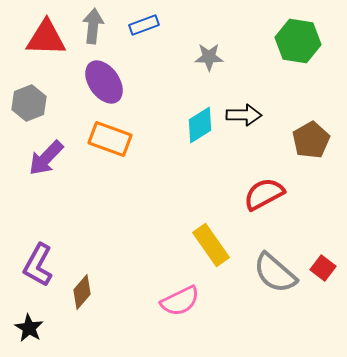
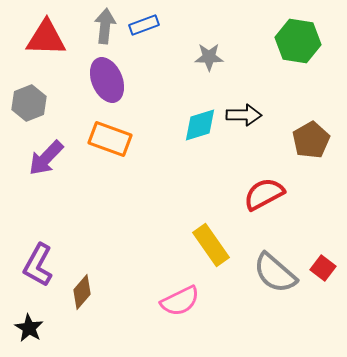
gray arrow: moved 12 px right
purple ellipse: moved 3 px right, 2 px up; rotated 12 degrees clockwise
cyan diamond: rotated 15 degrees clockwise
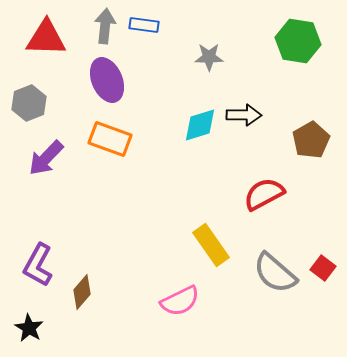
blue rectangle: rotated 28 degrees clockwise
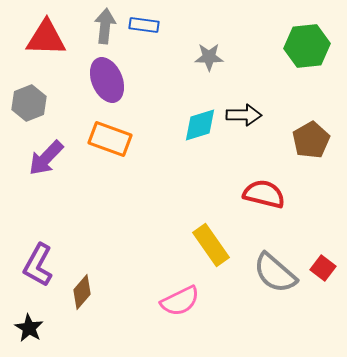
green hexagon: moved 9 px right, 5 px down; rotated 15 degrees counterclockwise
red semicircle: rotated 42 degrees clockwise
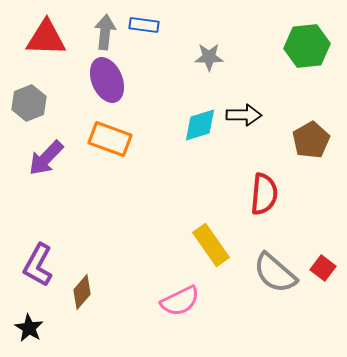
gray arrow: moved 6 px down
red semicircle: rotated 81 degrees clockwise
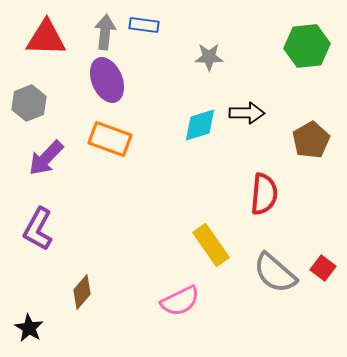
black arrow: moved 3 px right, 2 px up
purple L-shape: moved 36 px up
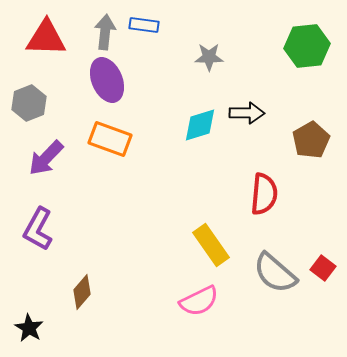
pink semicircle: moved 19 px right
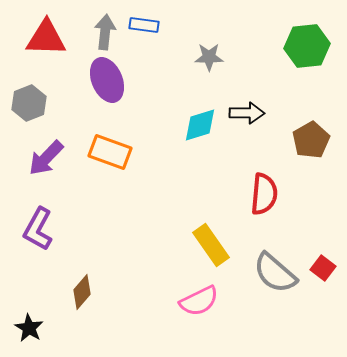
orange rectangle: moved 13 px down
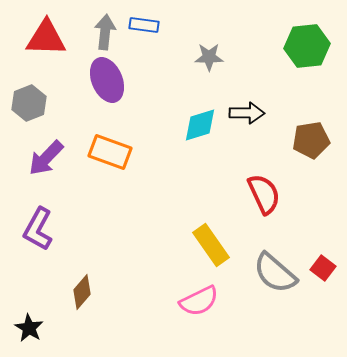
brown pentagon: rotated 21 degrees clockwise
red semicircle: rotated 30 degrees counterclockwise
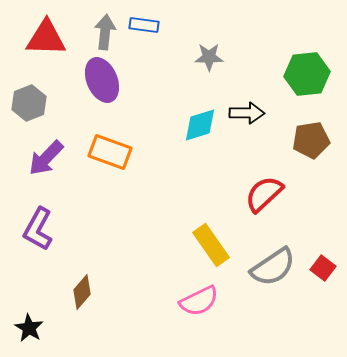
green hexagon: moved 28 px down
purple ellipse: moved 5 px left
red semicircle: rotated 108 degrees counterclockwise
gray semicircle: moved 2 px left, 6 px up; rotated 75 degrees counterclockwise
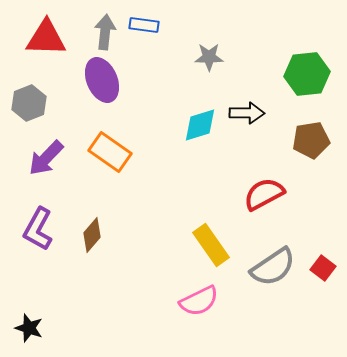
orange rectangle: rotated 15 degrees clockwise
red semicircle: rotated 15 degrees clockwise
brown diamond: moved 10 px right, 57 px up
black star: rotated 12 degrees counterclockwise
